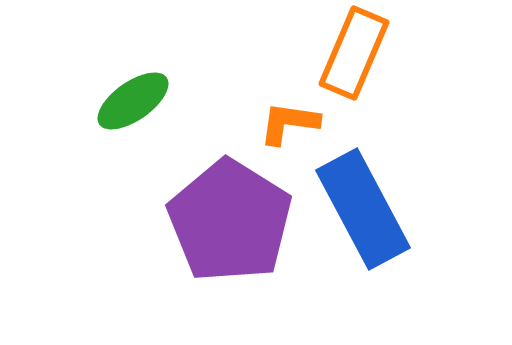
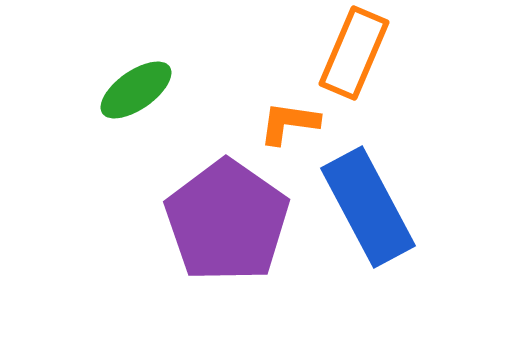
green ellipse: moved 3 px right, 11 px up
blue rectangle: moved 5 px right, 2 px up
purple pentagon: moved 3 px left; rotated 3 degrees clockwise
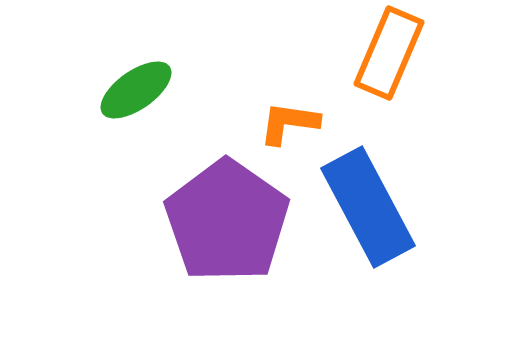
orange rectangle: moved 35 px right
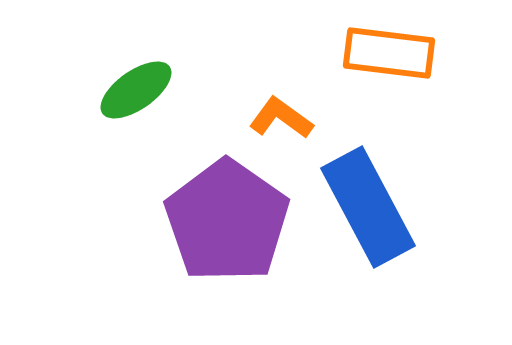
orange rectangle: rotated 74 degrees clockwise
orange L-shape: moved 8 px left, 5 px up; rotated 28 degrees clockwise
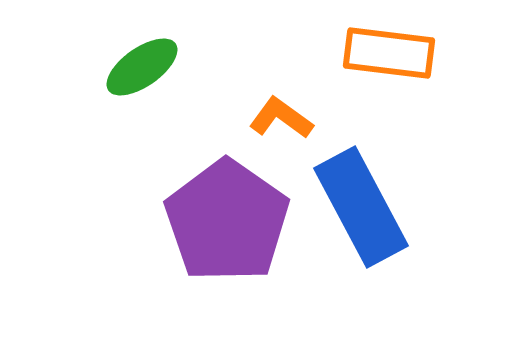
green ellipse: moved 6 px right, 23 px up
blue rectangle: moved 7 px left
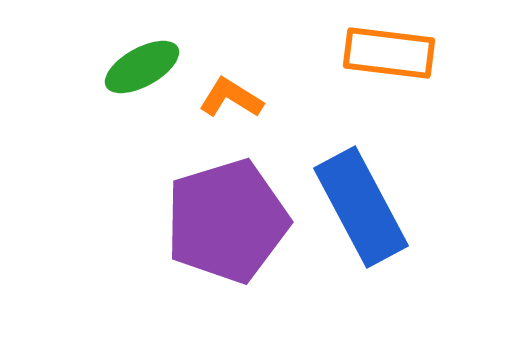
green ellipse: rotated 6 degrees clockwise
orange L-shape: moved 50 px left, 20 px up; rotated 4 degrees counterclockwise
purple pentagon: rotated 20 degrees clockwise
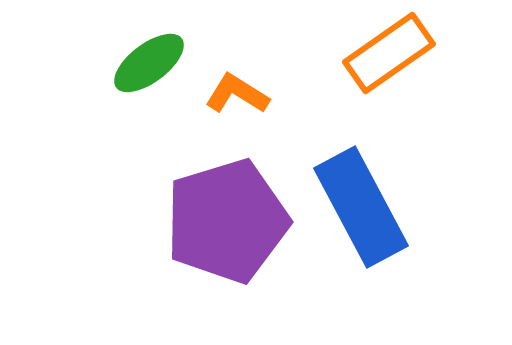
orange rectangle: rotated 42 degrees counterclockwise
green ellipse: moved 7 px right, 4 px up; rotated 8 degrees counterclockwise
orange L-shape: moved 6 px right, 4 px up
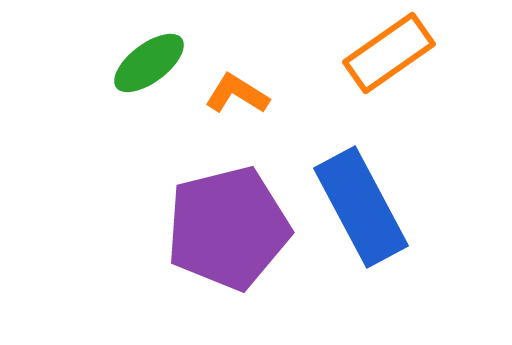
purple pentagon: moved 1 px right, 7 px down; rotated 3 degrees clockwise
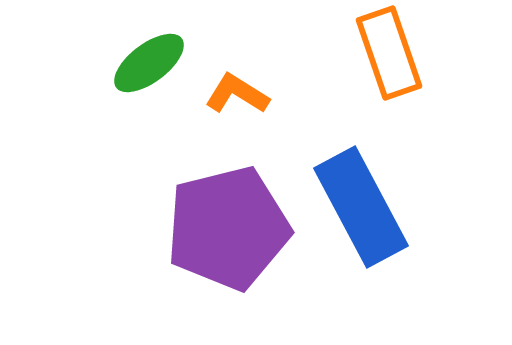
orange rectangle: rotated 74 degrees counterclockwise
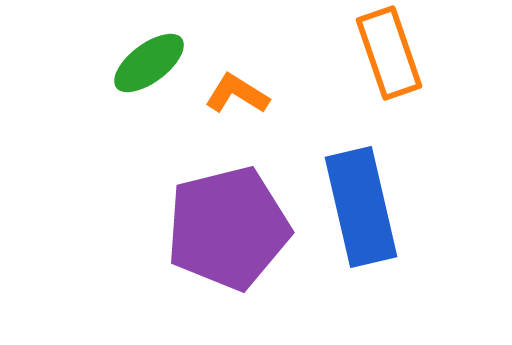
blue rectangle: rotated 15 degrees clockwise
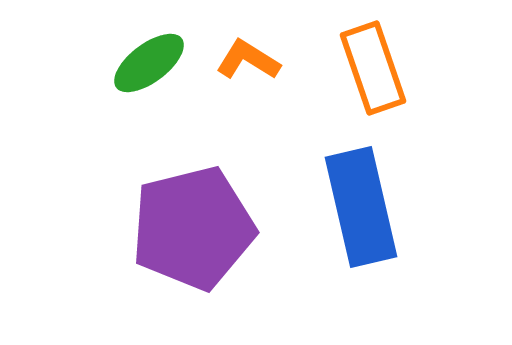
orange rectangle: moved 16 px left, 15 px down
orange L-shape: moved 11 px right, 34 px up
purple pentagon: moved 35 px left
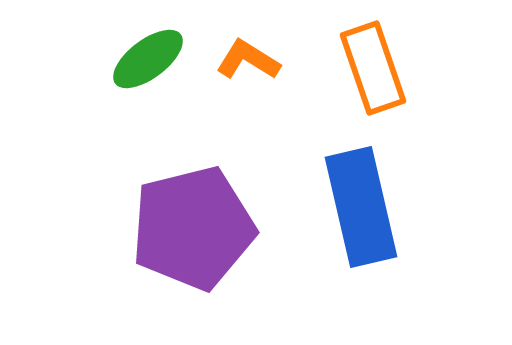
green ellipse: moved 1 px left, 4 px up
